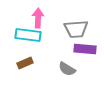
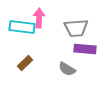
pink arrow: moved 1 px right
gray trapezoid: moved 1 px up
cyan rectangle: moved 6 px left, 8 px up
brown rectangle: rotated 21 degrees counterclockwise
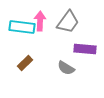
pink arrow: moved 1 px right, 3 px down
gray trapezoid: moved 8 px left, 6 px up; rotated 50 degrees counterclockwise
gray semicircle: moved 1 px left, 1 px up
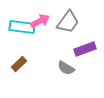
pink arrow: rotated 60 degrees clockwise
purple rectangle: rotated 25 degrees counterclockwise
brown rectangle: moved 6 px left, 1 px down
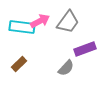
gray semicircle: rotated 78 degrees counterclockwise
